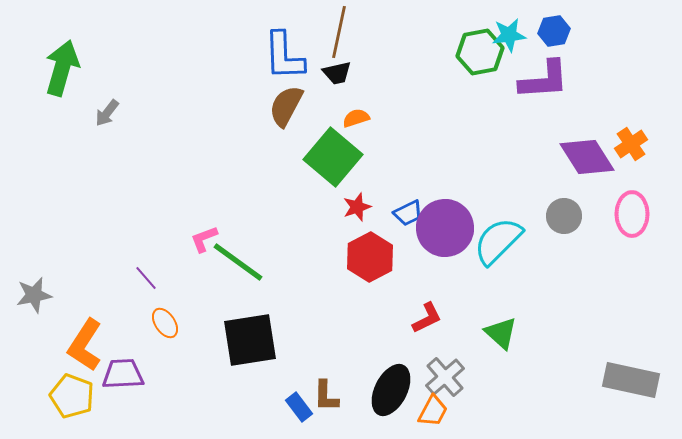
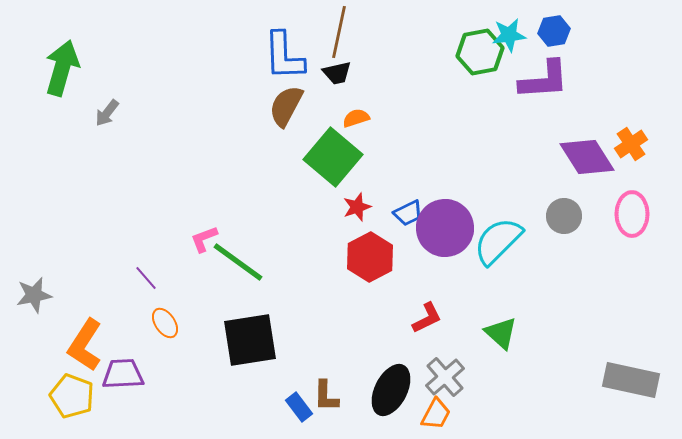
orange trapezoid: moved 3 px right, 3 px down
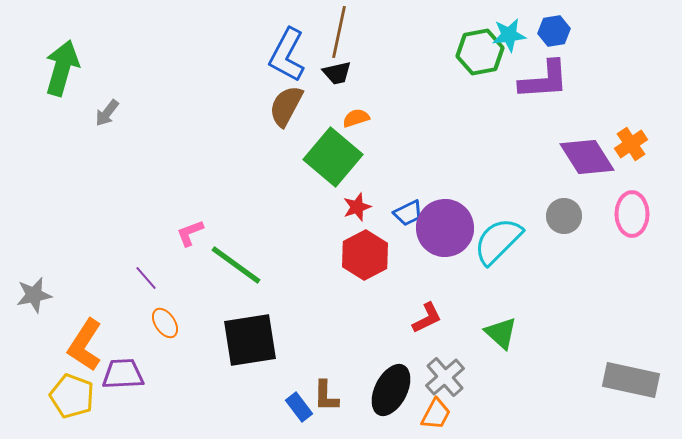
blue L-shape: moved 3 px right, 1 px up; rotated 30 degrees clockwise
pink L-shape: moved 14 px left, 6 px up
red hexagon: moved 5 px left, 2 px up
green line: moved 2 px left, 3 px down
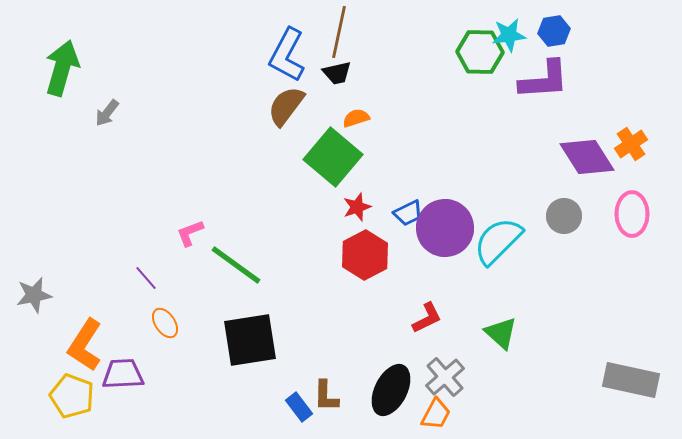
green hexagon: rotated 12 degrees clockwise
brown semicircle: rotated 9 degrees clockwise
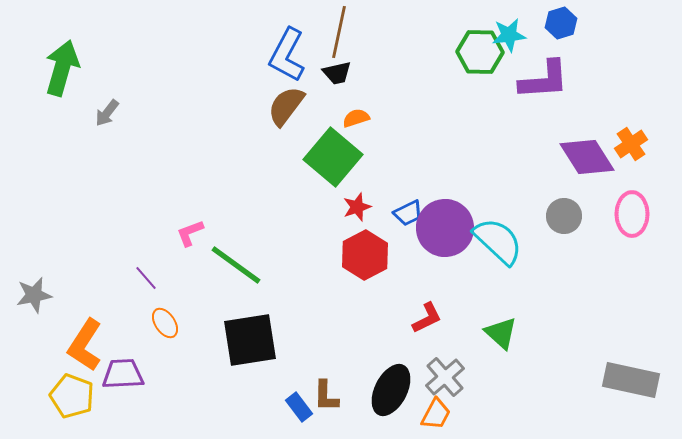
blue hexagon: moved 7 px right, 8 px up; rotated 8 degrees counterclockwise
cyan semicircle: rotated 88 degrees clockwise
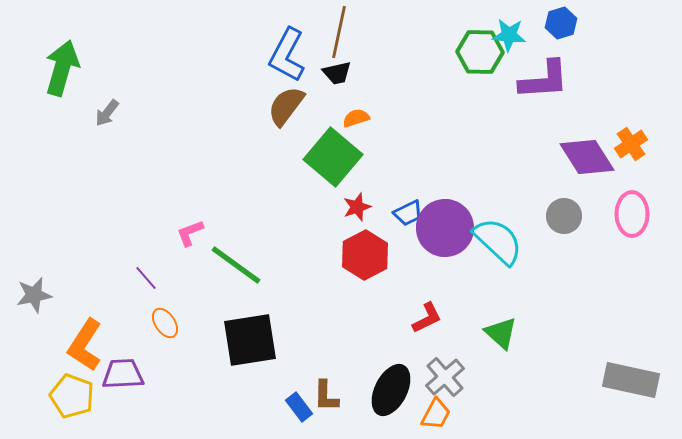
cyan star: rotated 12 degrees clockwise
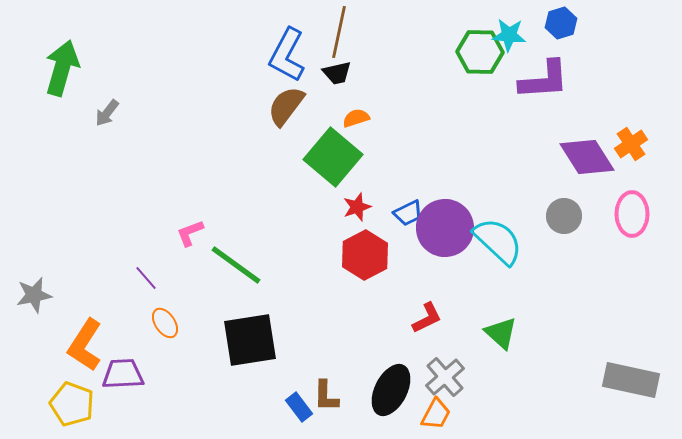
yellow pentagon: moved 8 px down
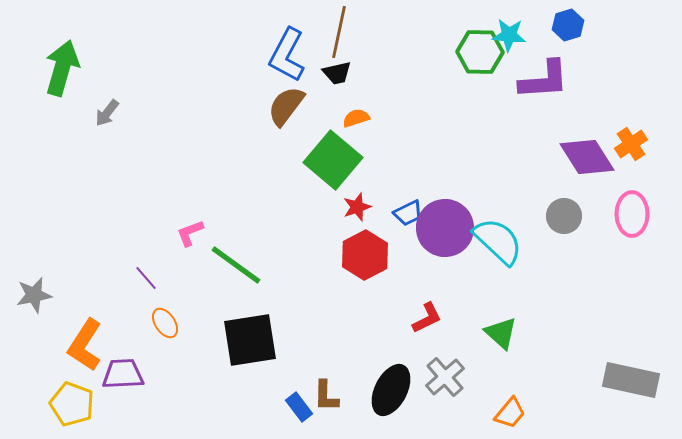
blue hexagon: moved 7 px right, 2 px down
green square: moved 3 px down
orange trapezoid: moved 74 px right, 1 px up; rotated 12 degrees clockwise
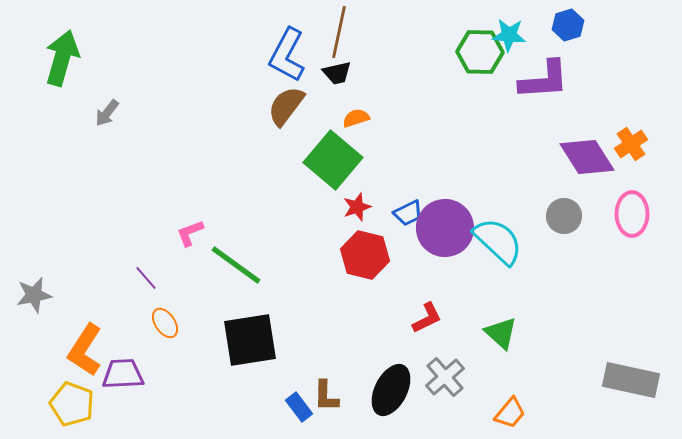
green arrow: moved 10 px up
red hexagon: rotated 18 degrees counterclockwise
orange L-shape: moved 5 px down
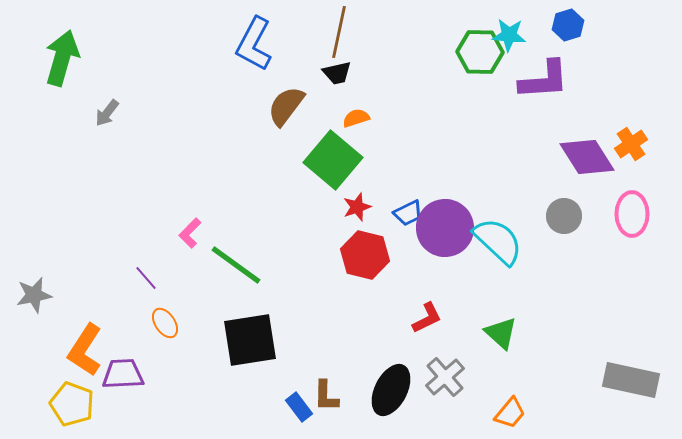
blue L-shape: moved 33 px left, 11 px up
pink L-shape: rotated 24 degrees counterclockwise
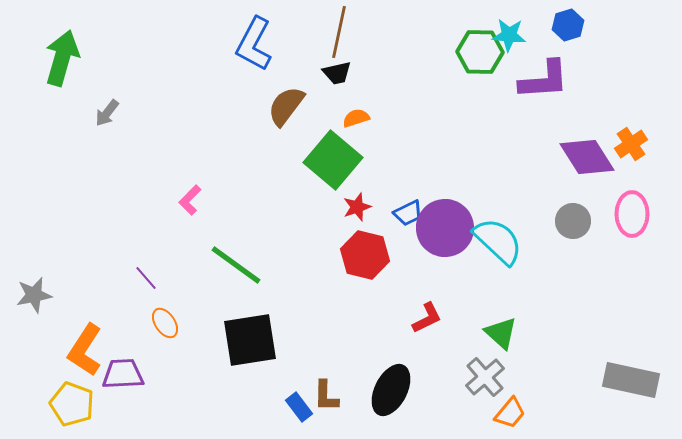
gray circle: moved 9 px right, 5 px down
pink L-shape: moved 33 px up
gray cross: moved 40 px right
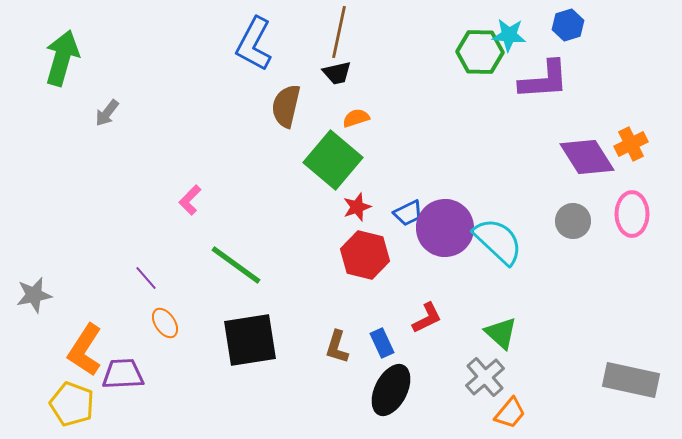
brown semicircle: rotated 24 degrees counterclockwise
orange cross: rotated 8 degrees clockwise
brown L-shape: moved 11 px right, 49 px up; rotated 16 degrees clockwise
blue rectangle: moved 83 px right, 64 px up; rotated 12 degrees clockwise
